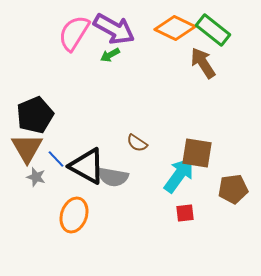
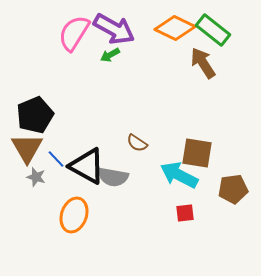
cyan arrow: rotated 99 degrees counterclockwise
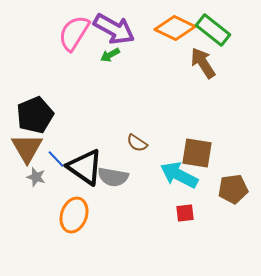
black triangle: moved 2 px left, 1 px down; rotated 6 degrees clockwise
